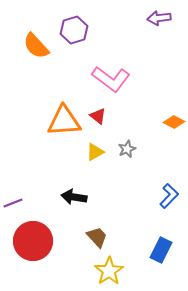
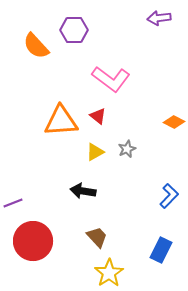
purple hexagon: rotated 16 degrees clockwise
orange triangle: moved 3 px left
black arrow: moved 9 px right, 6 px up
yellow star: moved 2 px down
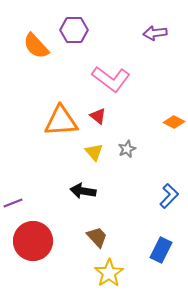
purple arrow: moved 4 px left, 15 px down
yellow triangle: moved 1 px left; rotated 42 degrees counterclockwise
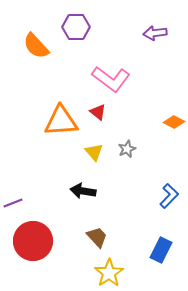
purple hexagon: moved 2 px right, 3 px up
red triangle: moved 4 px up
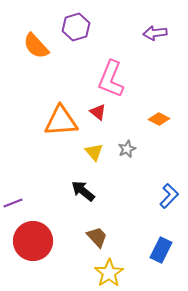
purple hexagon: rotated 16 degrees counterclockwise
pink L-shape: rotated 75 degrees clockwise
orange diamond: moved 15 px left, 3 px up
black arrow: rotated 30 degrees clockwise
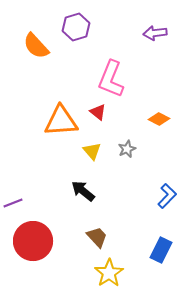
yellow triangle: moved 2 px left, 1 px up
blue L-shape: moved 2 px left
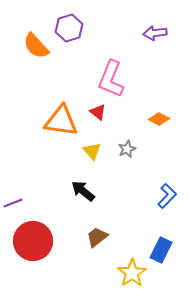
purple hexagon: moved 7 px left, 1 px down
orange triangle: rotated 12 degrees clockwise
brown trapezoid: rotated 85 degrees counterclockwise
yellow star: moved 23 px right
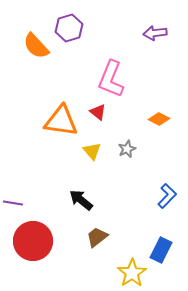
black arrow: moved 2 px left, 9 px down
purple line: rotated 30 degrees clockwise
